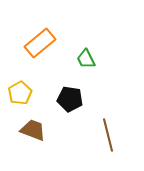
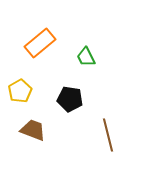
green trapezoid: moved 2 px up
yellow pentagon: moved 2 px up
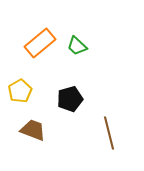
green trapezoid: moved 9 px left, 11 px up; rotated 20 degrees counterclockwise
black pentagon: rotated 25 degrees counterclockwise
brown line: moved 1 px right, 2 px up
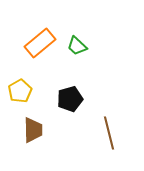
brown trapezoid: rotated 68 degrees clockwise
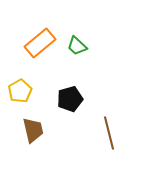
brown trapezoid: rotated 12 degrees counterclockwise
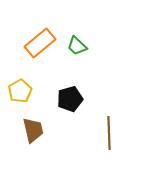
brown line: rotated 12 degrees clockwise
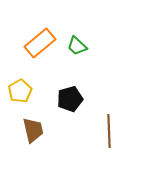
brown line: moved 2 px up
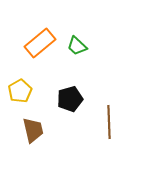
brown line: moved 9 px up
